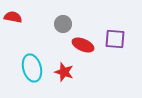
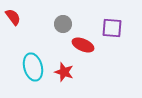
red semicircle: rotated 42 degrees clockwise
purple square: moved 3 px left, 11 px up
cyan ellipse: moved 1 px right, 1 px up
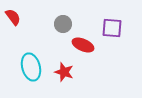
cyan ellipse: moved 2 px left
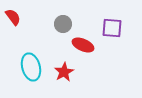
red star: rotated 24 degrees clockwise
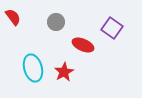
gray circle: moved 7 px left, 2 px up
purple square: rotated 30 degrees clockwise
cyan ellipse: moved 2 px right, 1 px down
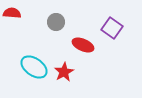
red semicircle: moved 1 px left, 4 px up; rotated 48 degrees counterclockwise
cyan ellipse: moved 1 px right, 1 px up; rotated 40 degrees counterclockwise
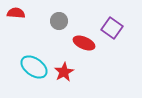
red semicircle: moved 4 px right
gray circle: moved 3 px right, 1 px up
red ellipse: moved 1 px right, 2 px up
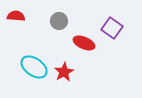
red semicircle: moved 3 px down
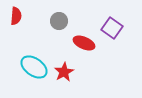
red semicircle: rotated 90 degrees clockwise
